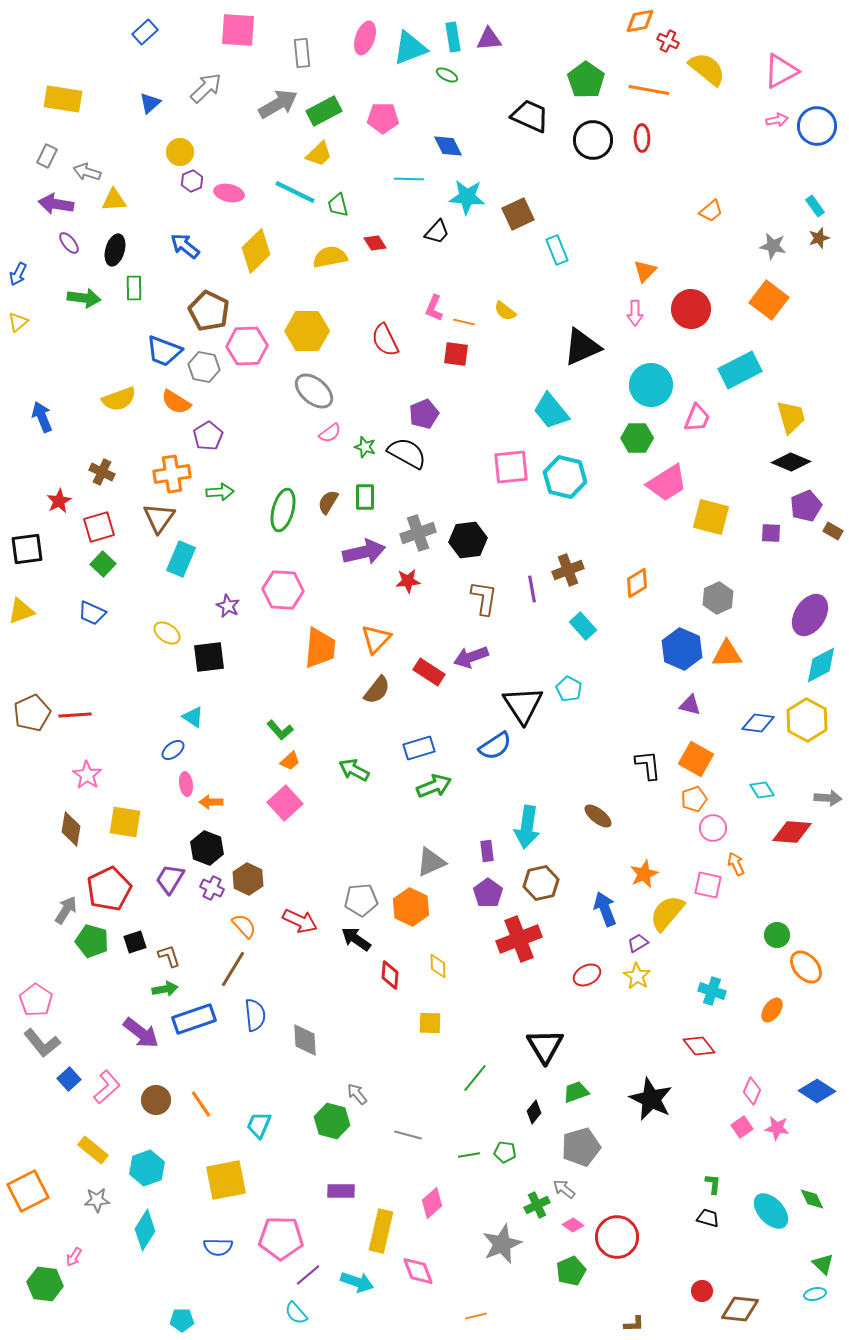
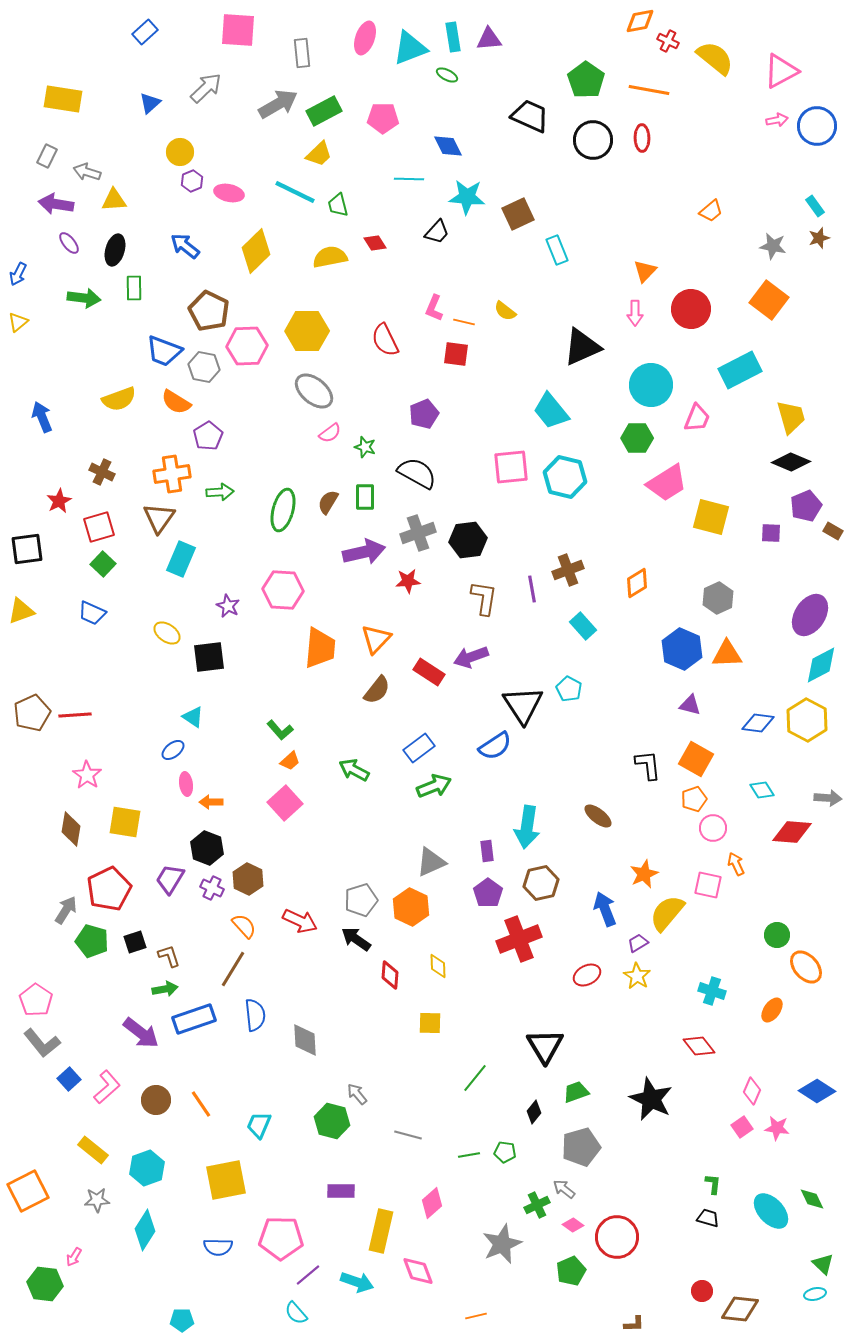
yellow semicircle at (707, 69): moved 8 px right, 11 px up
black semicircle at (407, 453): moved 10 px right, 20 px down
blue rectangle at (419, 748): rotated 20 degrees counterclockwise
gray pentagon at (361, 900): rotated 12 degrees counterclockwise
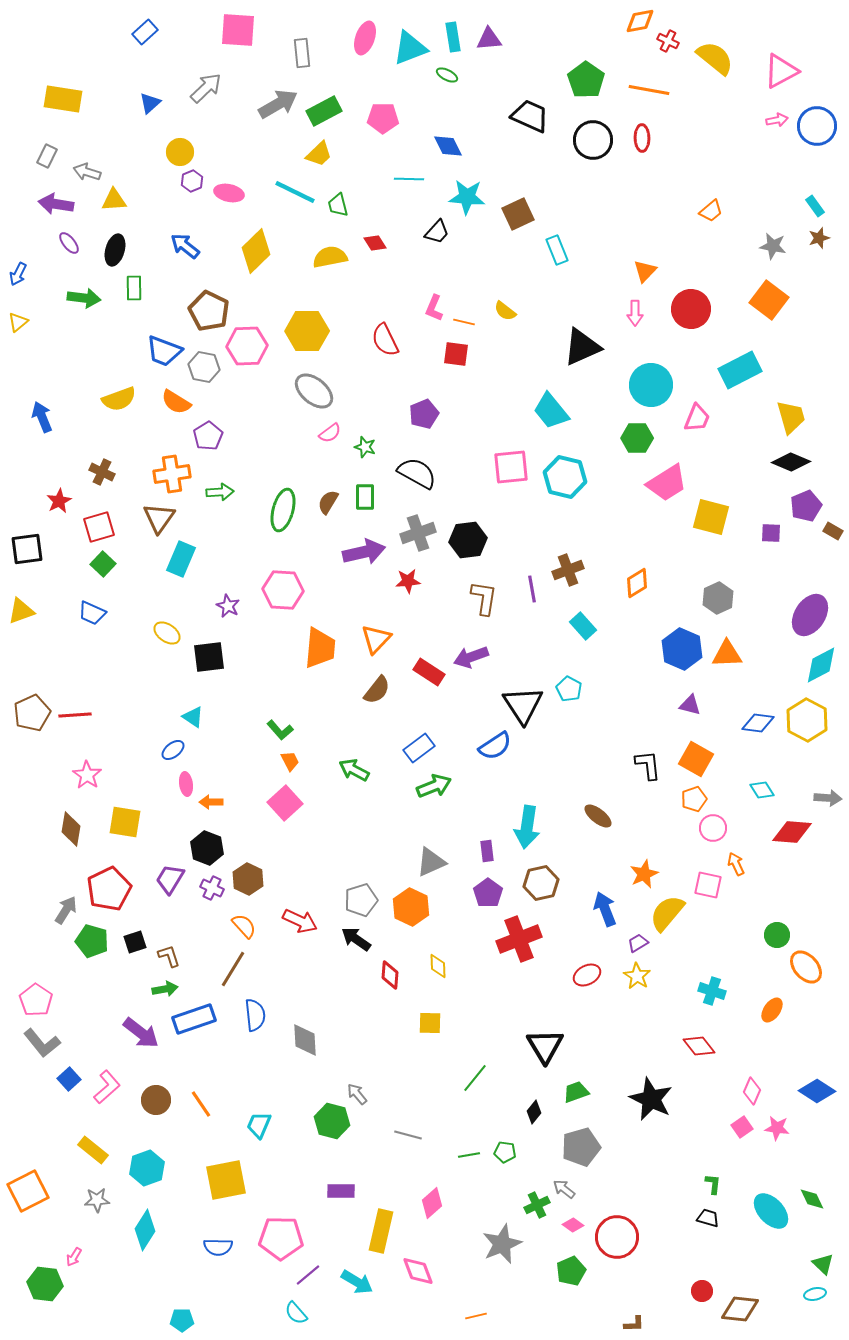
orange trapezoid at (290, 761): rotated 75 degrees counterclockwise
cyan arrow at (357, 1282): rotated 12 degrees clockwise
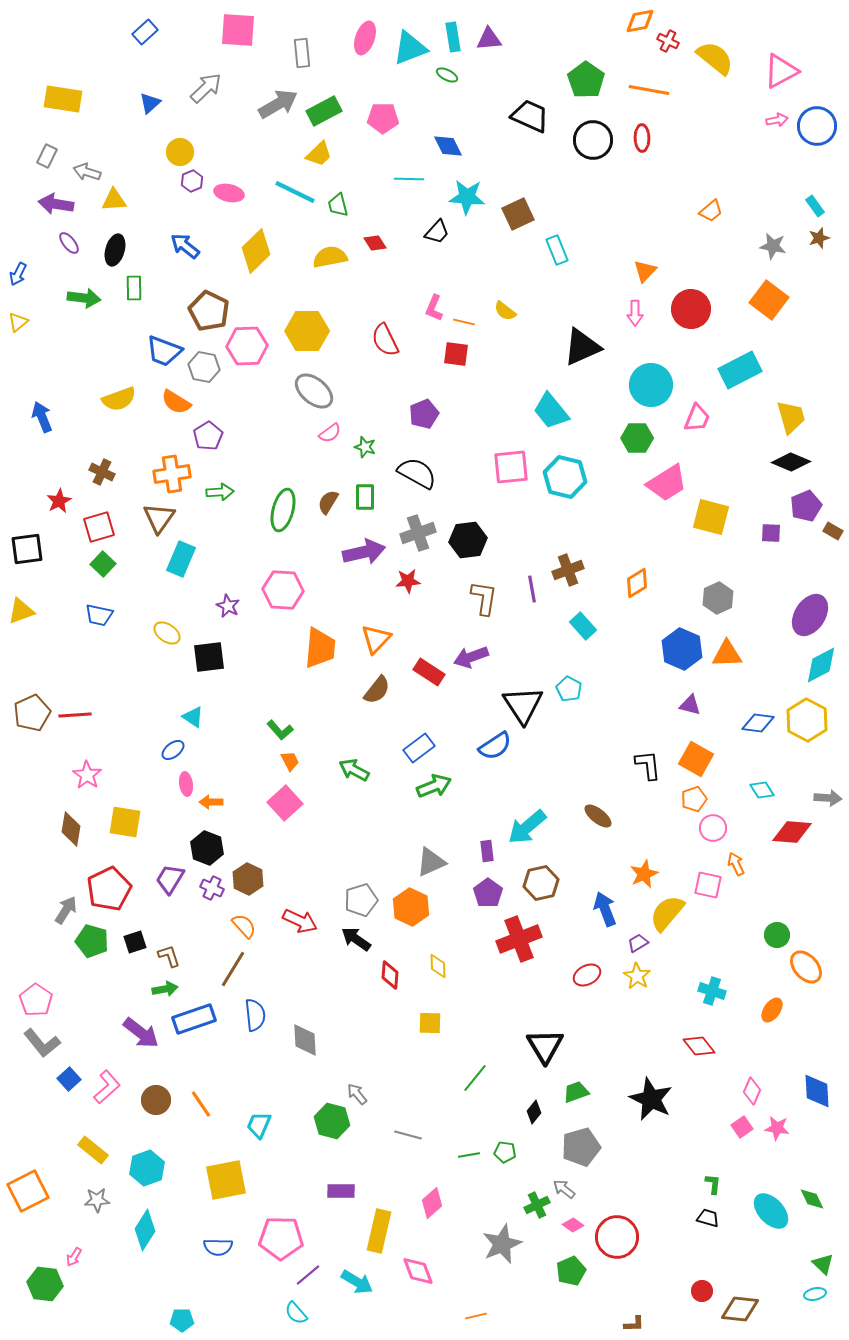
blue trapezoid at (92, 613): moved 7 px right, 2 px down; rotated 12 degrees counterclockwise
cyan arrow at (527, 827): rotated 42 degrees clockwise
blue diamond at (817, 1091): rotated 54 degrees clockwise
yellow rectangle at (381, 1231): moved 2 px left
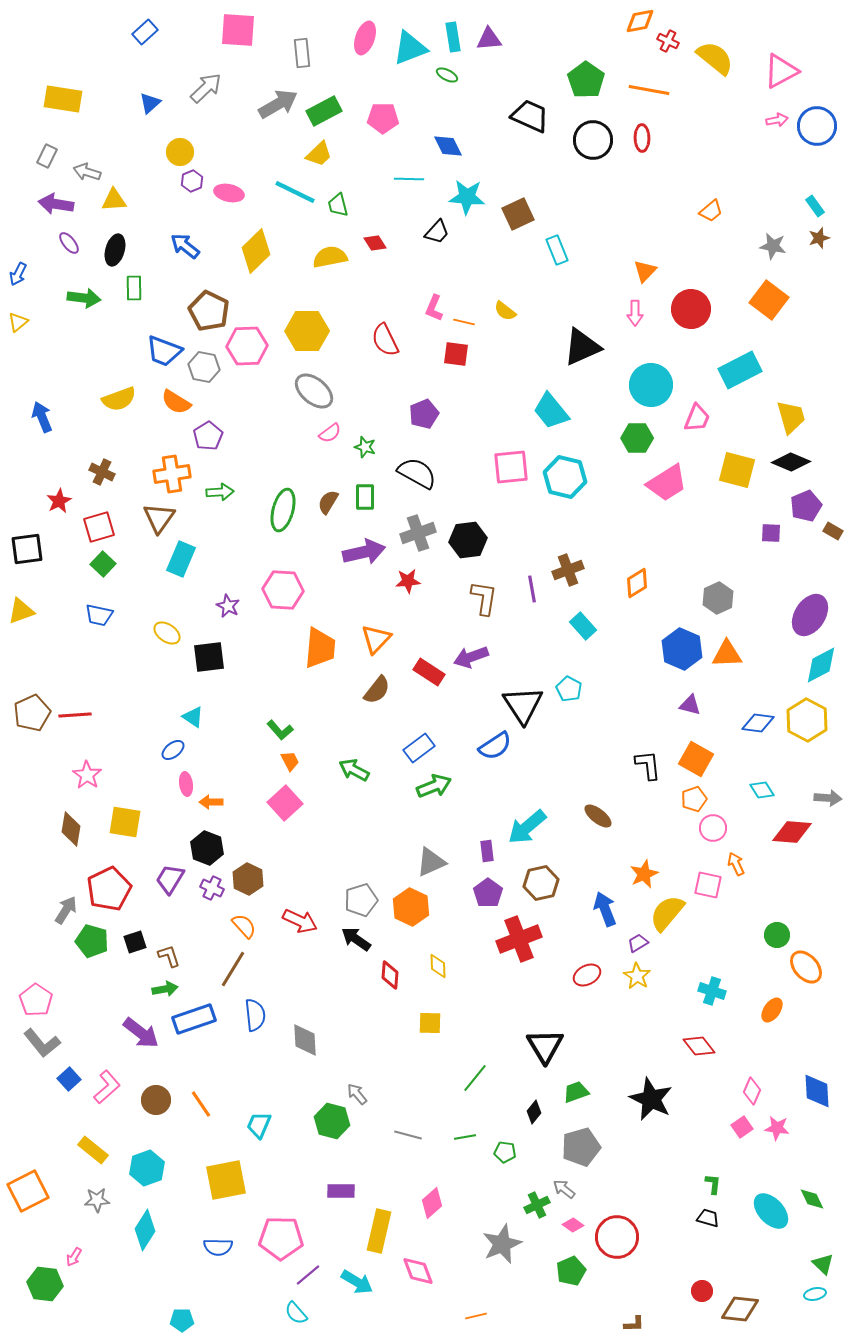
yellow square at (711, 517): moved 26 px right, 47 px up
green line at (469, 1155): moved 4 px left, 18 px up
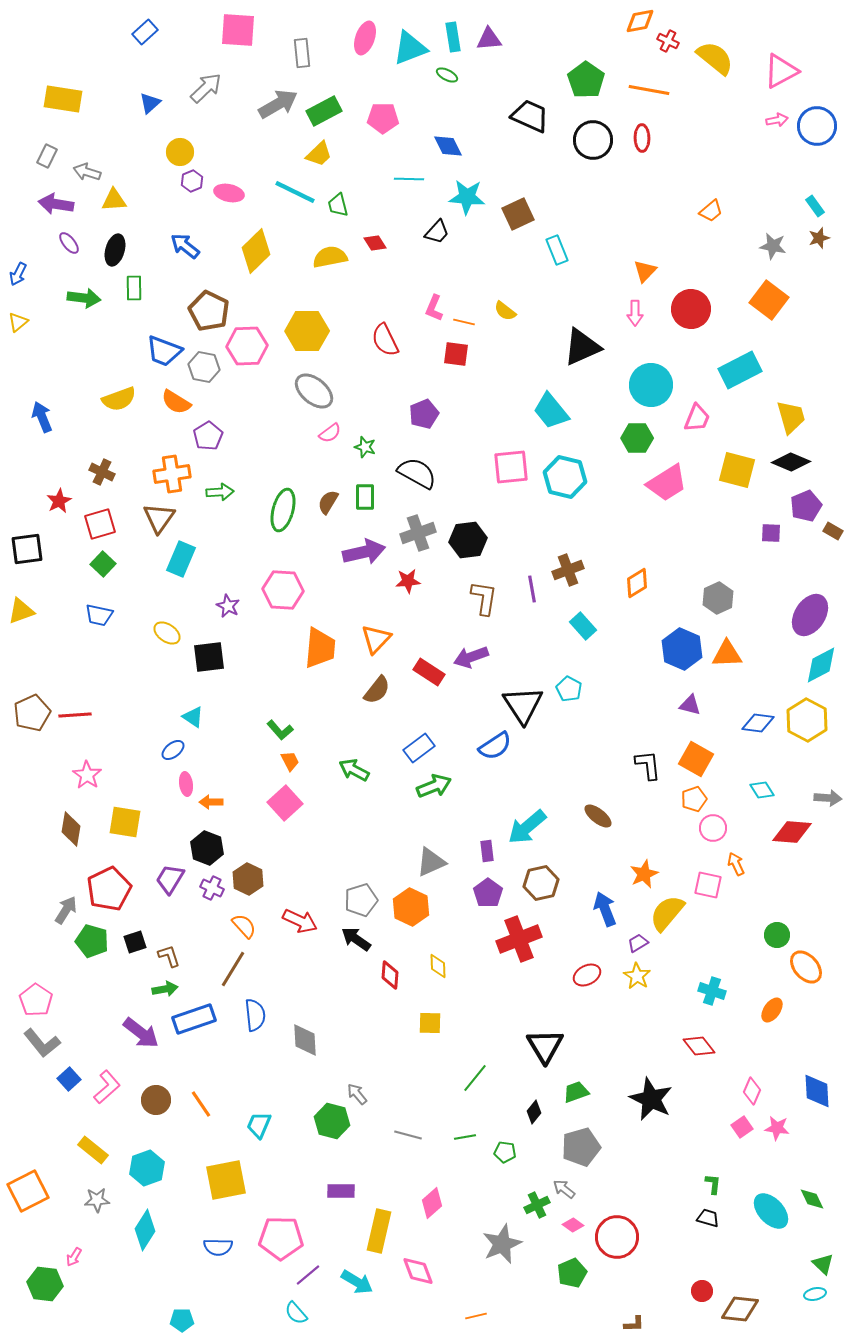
red square at (99, 527): moved 1 px right, 3 px up
green pentagon at (571, 1271): moved 1 px right, 2 px down
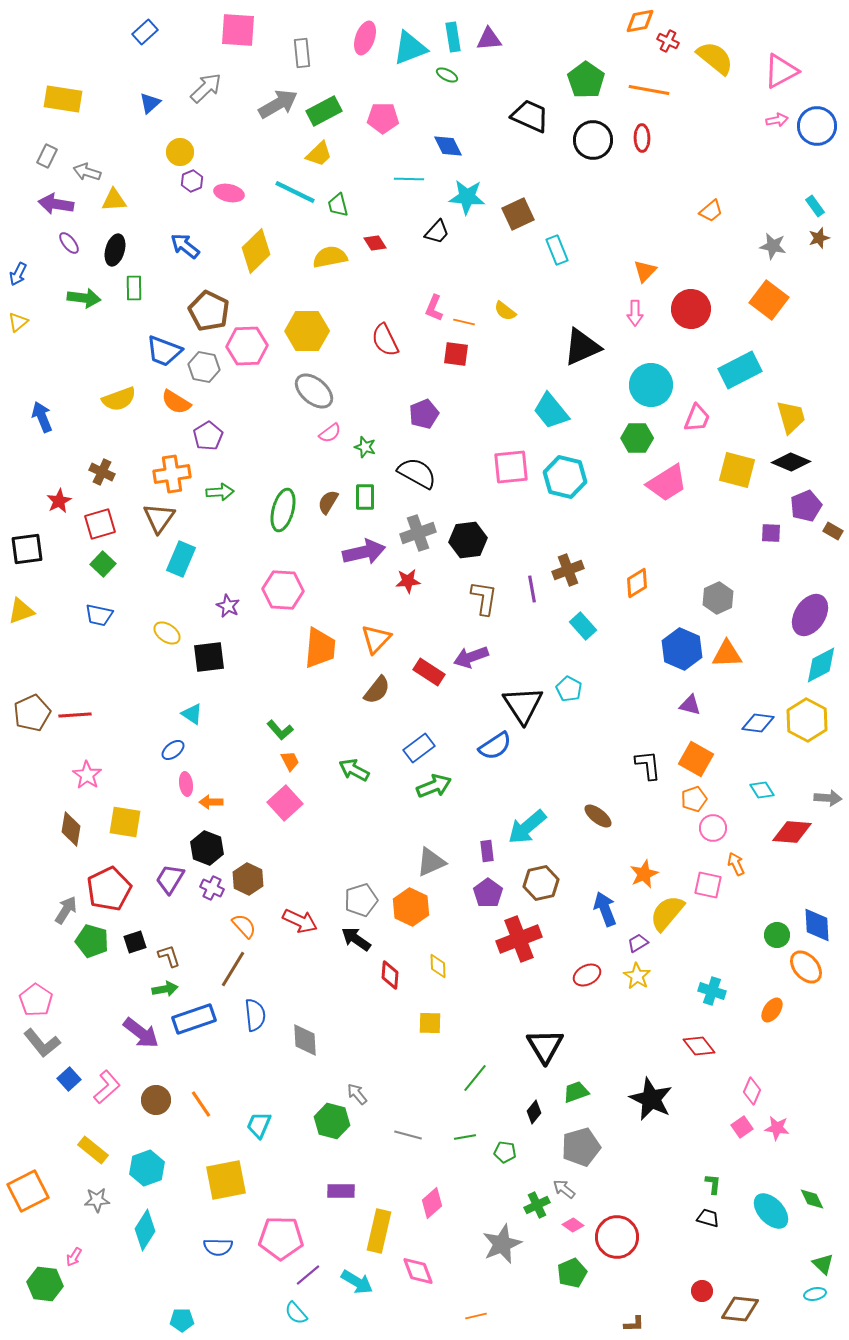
cyan triangle at (193, 717): moved 1 px left, 3 px up
blue diamond at (817, 1091): moved 166 px up
